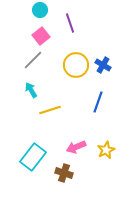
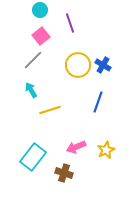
yellow circle: moved 2 px right
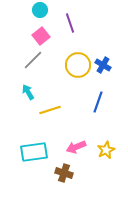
cyan arrow: moved 3 px left, 2 px down
cyan rectangle: moved 1 px right, 5 px up; rotated 44 degrees clockwise
